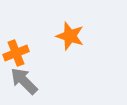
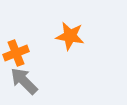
orange star: rotated 8 degrees counterclockwise
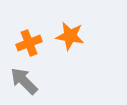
orange cross: moved 13 px right, 10 px up
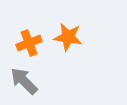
orange star: moved 2 px left, 1 px down
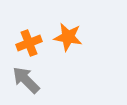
gray arrow: moved 2 px right, 1 px up
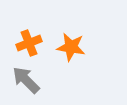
orange star: moved 3 px right, 10 px down
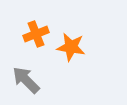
orange cross: moved 7 px right, 9 px up
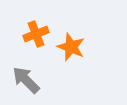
orange star: rotated 12 degrees clockwise
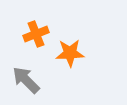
orange star: moved 1 px left, 6 px down; rotated 24 degrees counterclockwise
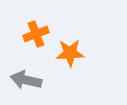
gray arrow: rotated 32 degrees counterclockwise
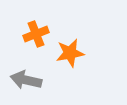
orange star: rotated 8 degrees counterclockwise
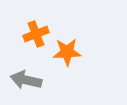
orange star: moved 3 px left, 1 px up; rotated 8 degrees clockwise
